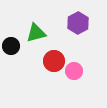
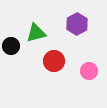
purple hexagon: moved 1 px left, 1 px down
pink circle: moved 15 px right
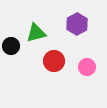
pink circle: moved 2 px left, 4 px up
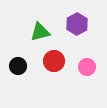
green triangle: moved 4 px right, 1 px up
black circle: moved 7 px right, 20 px down
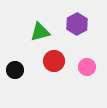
black circle: moved 3 px left, 4 px down
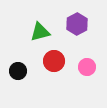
black circle: moved 3 px right, 1 px down
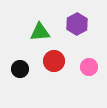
green triangle: rotated 10 degrees clockwise
pink circle: moved 2 px right
black circle: moved 2 px right, 2 px up
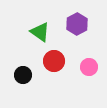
green triangle: rotated 40 degrees clockwise
black circle: moved 3 px right, 6 px down
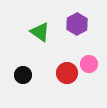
red circle: moved 13 px right, 12 px down
pink circle: moved 3 px up
